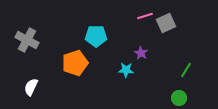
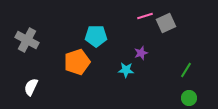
purple star: rotated 24 degrees clockwise
orange pentagon: moved 2 px right, 1 px up
green circle: moved 10 px right
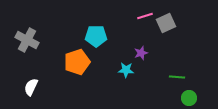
green line: moved 9 px left, 7 px down; rotated 63 degrees clockwise
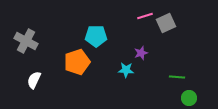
gray cross: moved 1 px left, 1 px down
white semicircle: moved 3 px right, 7 px up
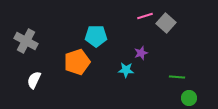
gray square: rotated 24 degrees counterclockwise
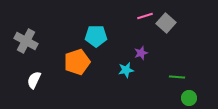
cyan star: rotated 14 degrees counterclockwise
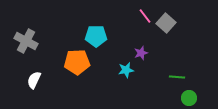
pink line: rotated 70 degrees clockwise
orange pentagon: rotated 15 degrees clockwise
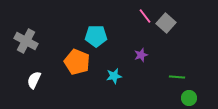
purple star: moved 2 px down
orange pentagon: rotated 25 degrees clockwise
cyan star: moved 12 px left, 6 px down
